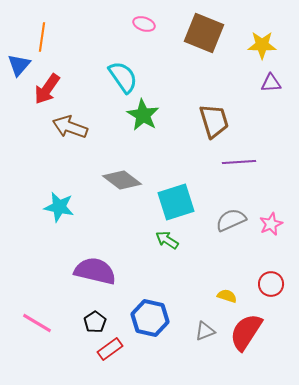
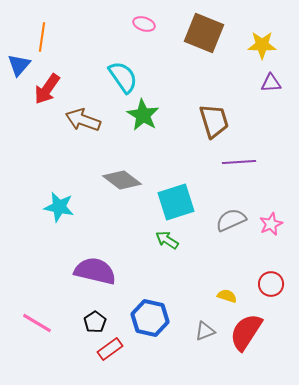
brown arrow: moved 13 px right, 7 px up
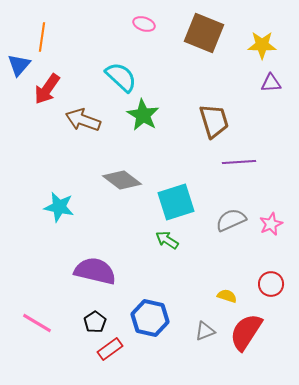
cyan semicircle: moved 2 px left; rotated 12 degrees counterclockwise
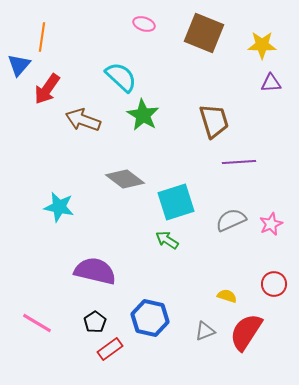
gray diamond: moved 3 px right, 1 px up
red circle: moved 3 px right
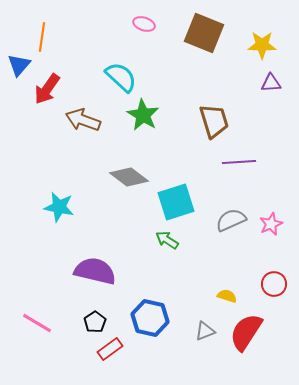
gray diamond: moved 4 px right, 2 px up
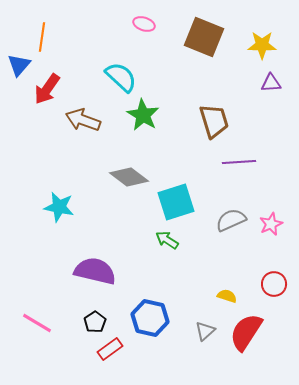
brown square: moved 4 px down
gray triangle: rotated 20 degrees counterclockwise
